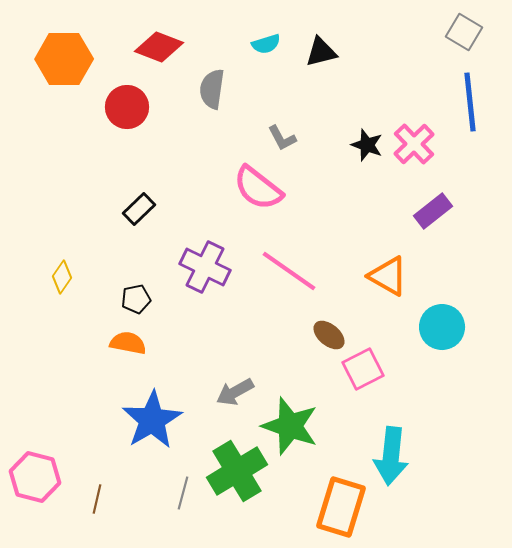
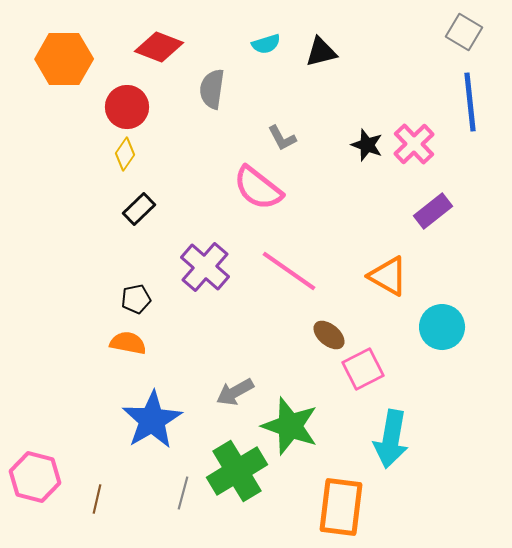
purple cross: rotated 15 degrees clockwise
yellow diamond: moved 63 px right, 123 px up
cyan arrow: moved 17 px up; rotated 4 degrees clockwise
orange rectangle: rotated 10 degrees counterclockwise
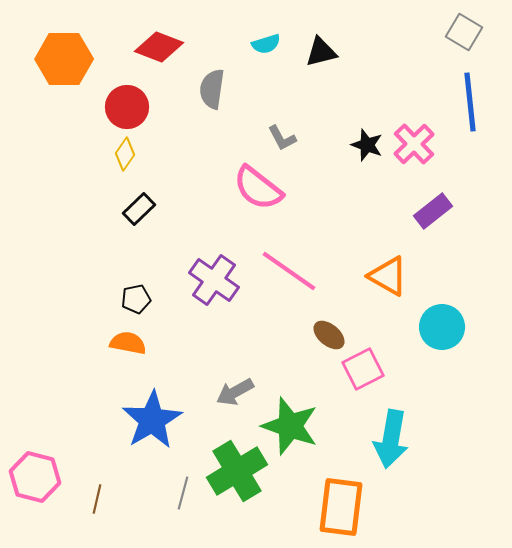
purple cross: moved 9 px right, 13 px down; rotated 6 degrees counterclockwise
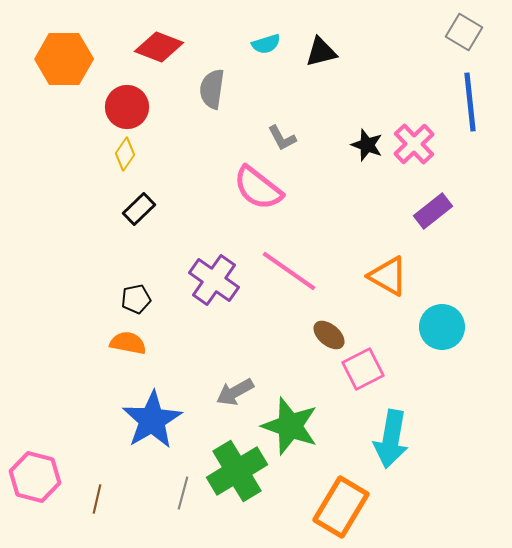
orange rectangle: rotated 24 degrees clockwise
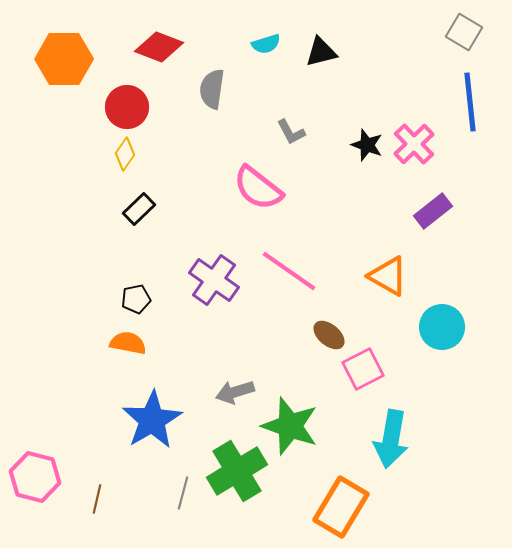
gray L-shape: moved 9 px right, 6 px up
gray arrow: rotated 12 degrees clockwise
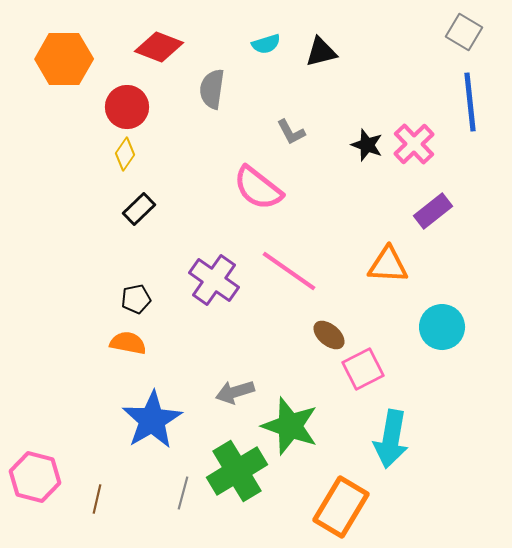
orange triangle: moved 11 px up; rotated 27 degrees counterclockwise
